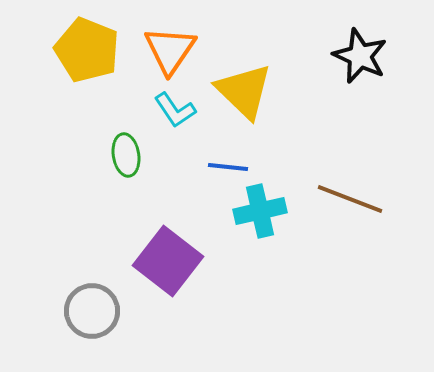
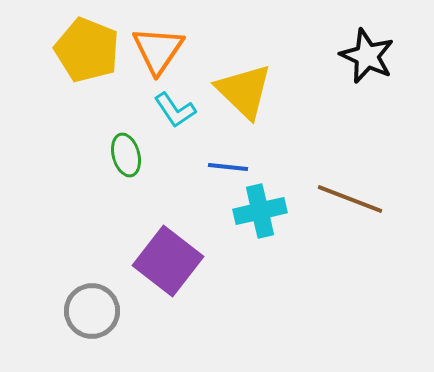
orange triangle: moved 12 px left
black star: moved 7 px right
green ellipse: rotated 6 degrees counterclockwise
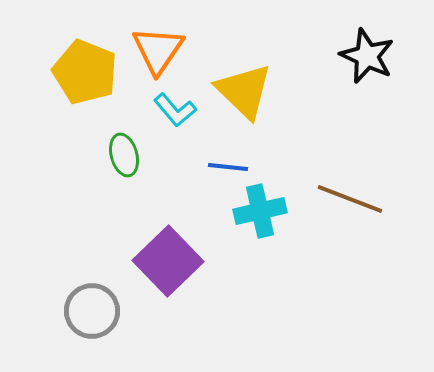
yellow pentagon: moved 2 px left, 22 px down
cyan L-shape: rotated 6 degrees counterclockwise
green ellipse: moved 2 px left
purple square: rotated 8 degrees clockwise
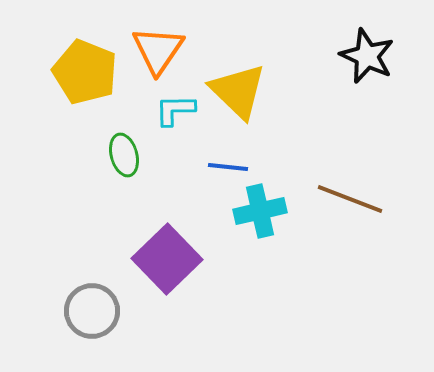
yellow triangle: moved 6 px left
cyan L-shape: rotated 129 degrees clockwise
purple square: moved 1 px left, 2 px up
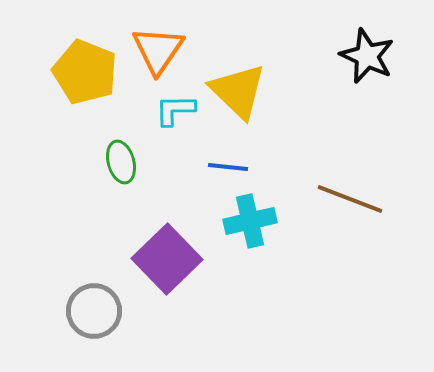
green ellipse: moved 3 px left, 7 px down
cyan cross: moved 10 px left, 10 px down
gray circle: moved 2 px right
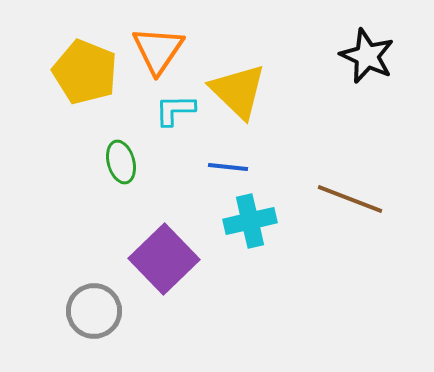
purple square: moved 3 px left
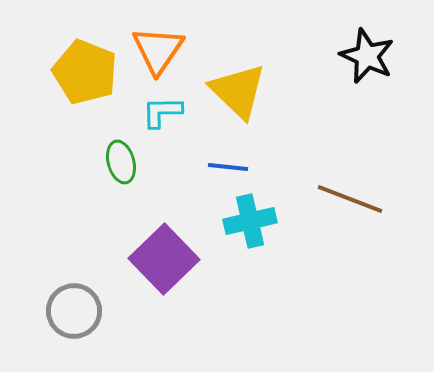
cyan L-shape: moved 13 px left, 2 px down
gray circle: moved 20 px left
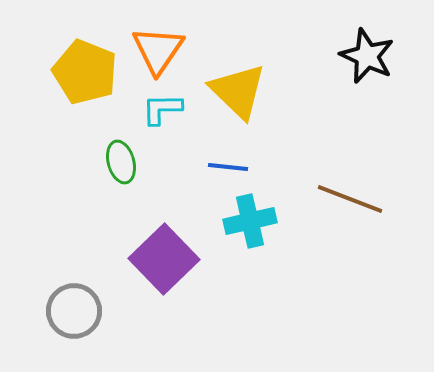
cyan L-shape: moved 3 px up
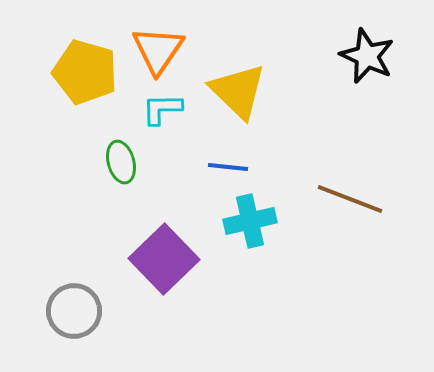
yellow pentagon: rotated 6 degrees counterclockwise
